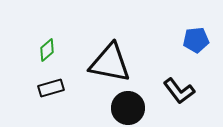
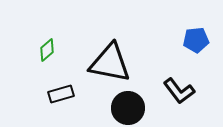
black rectangle: moved 10 px right, 6 px down
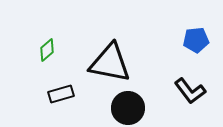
black L-shape: moved 11 px right
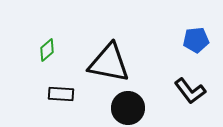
black triangle: moved 1 px left
black rectangle: rotated 20 degrees clockwise
